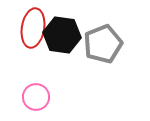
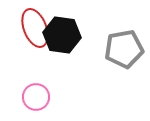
red ellipse: moved 2 px right; rotated 30 degrees counterclockwise
gray pentagon: moved 21 px right, 5 px down; rotated 12 degrees clockwise
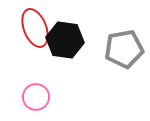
black hexagon: moved 3 px right, 5 px down
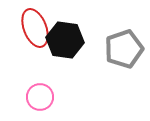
gray pentagon: rotated 9 degrees counterclockwise
pink circle: moved 4 px right
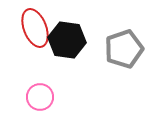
black hexagon: moved 2 px right
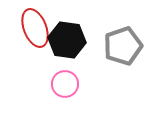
gray pentagon: moved 1 px left, 3 px up
pink circle: moved 25 px right, 13 px up
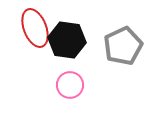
gray pentagon: rotated 6 degrees counterclockwise
pink circle: moved 5 px right, 1 px down
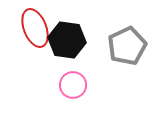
gray pentagon: moved 4 px right
pink circle: moved 3 px right
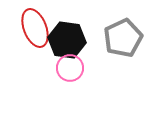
gray pentagon: moved 4 px left, 8 px up
pink circle: moved 3 px left, 17 px up
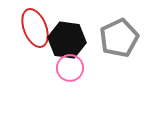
gray pentagon: moved 4 px left
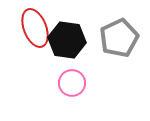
pink circle: moved 2 px right, 15 px down
